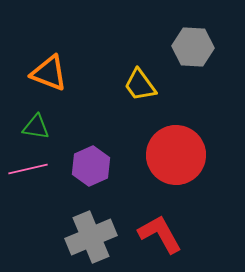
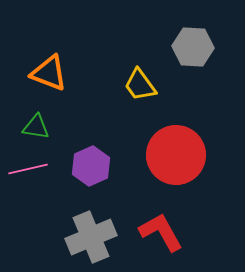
red L-shape: moved 1 px right, 2 px up
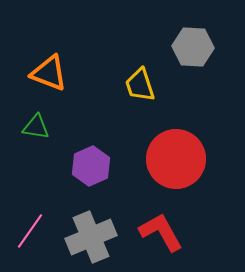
yellow trapezoid: rotated 18 degrees clockwise
red circle: moved 4 px down
pink line: moved 2 px right, 62 px down; rotated 42 degrees counterclockwise
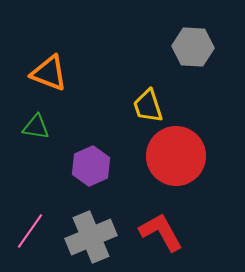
yellow trapezoid: moved 8 px right, 21 px down
red circle: moved 3 px up
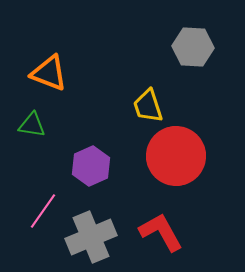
green triangle: moved 4 px left, 2 px up
pink line: moved 13 px right, 20 px up
